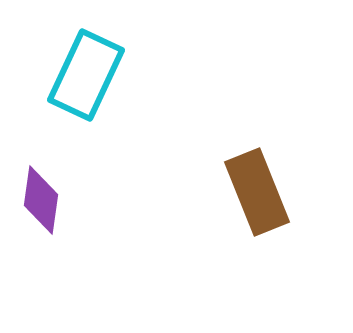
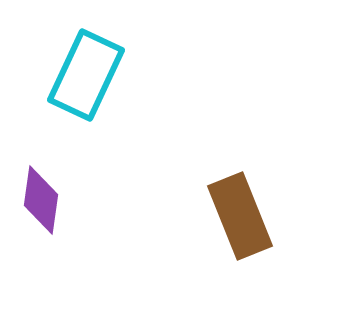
brown rectangle: moved 17 px left, 24 px down
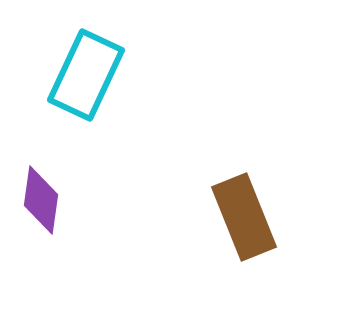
brown rectangle: moved 4 px right, 1 px down
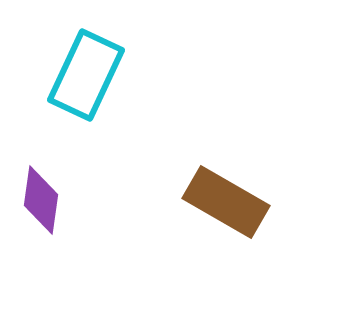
brown rectangle: moved 18 px left, 15 px up; rotated 38 degrees counterclockwise
